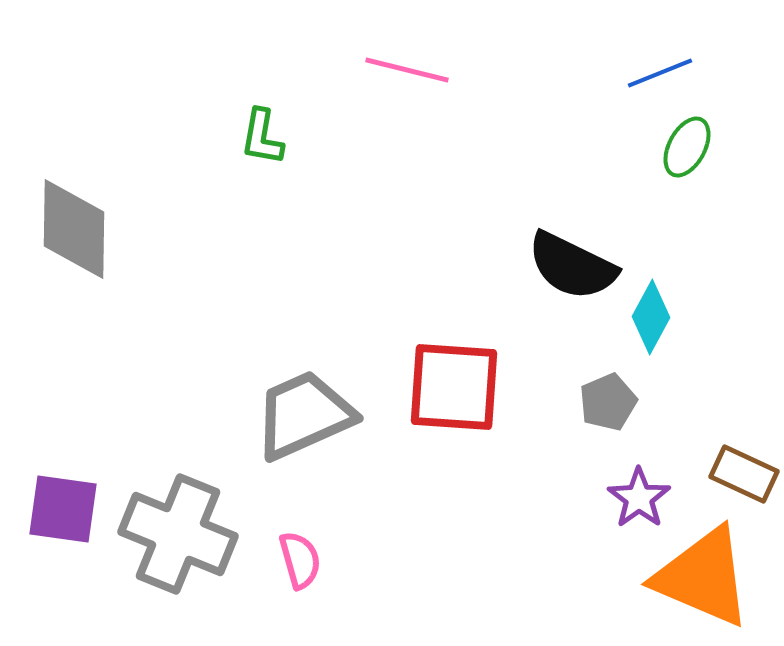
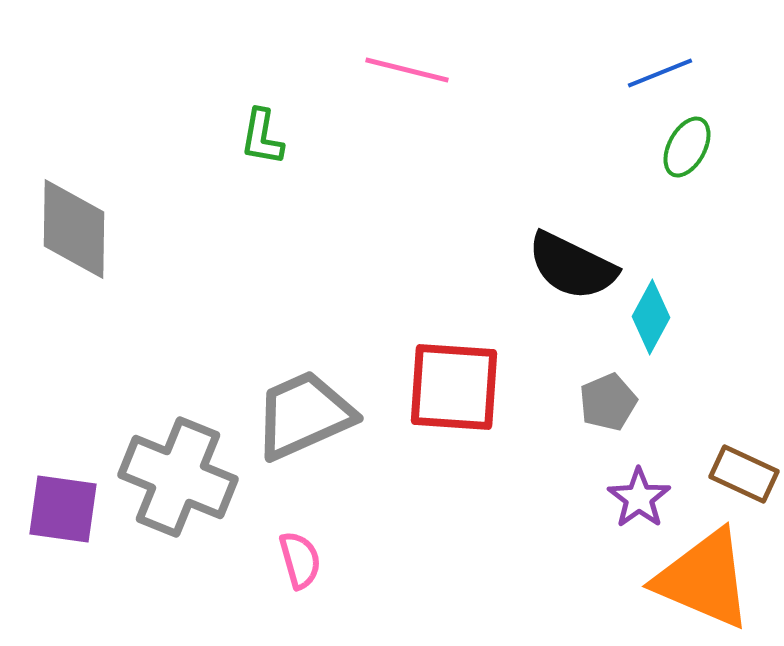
gray cross: moved 57 px up
orange triangle: moved 1 px right, 2 px down
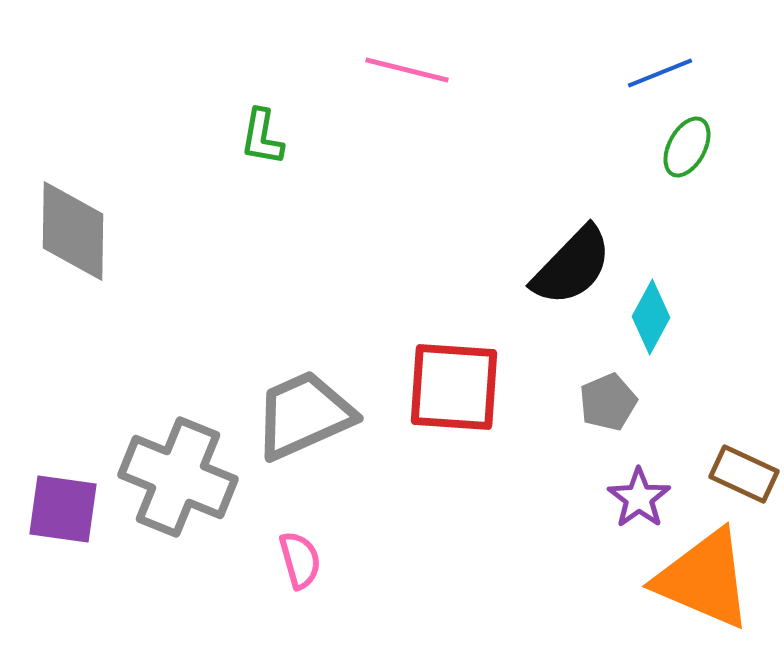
gray diamond: moved 1 px left, 2 px down
black semicircle: rotated 72 degrees counterclockwise
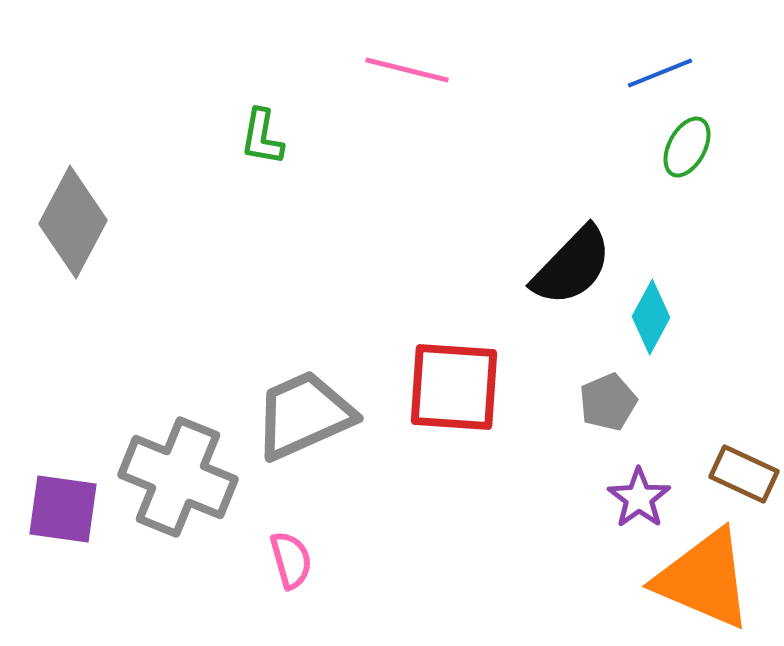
gray diamond: moved 9 px up; rotated 27 degrees clockwise
pink semicircle: moved 9 px left
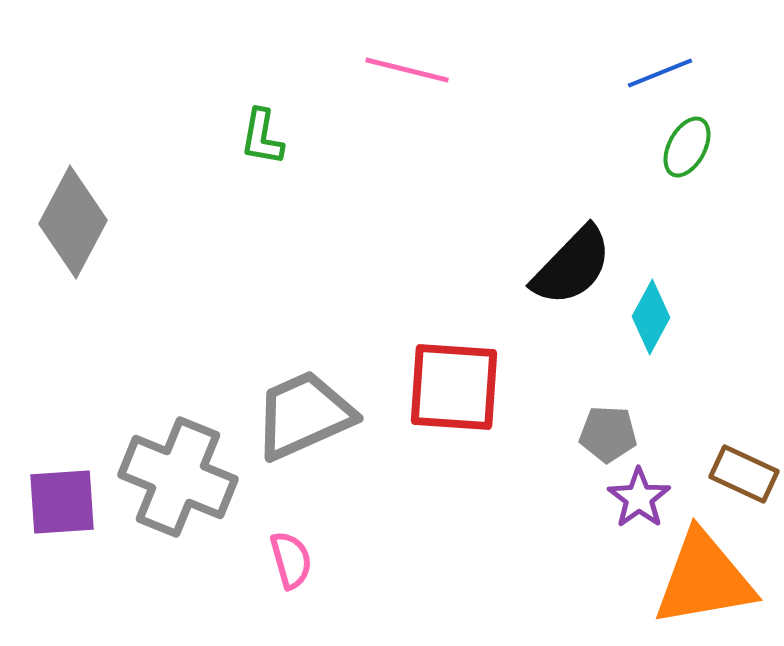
gray pentagon: moved 32 px down; rotated 26 degrees clockwise
purple square: moved 1 px left, 7 px up; rotated 12 degrees counterclockwise
orange triangle: rotated 33 degrees counterclockwise
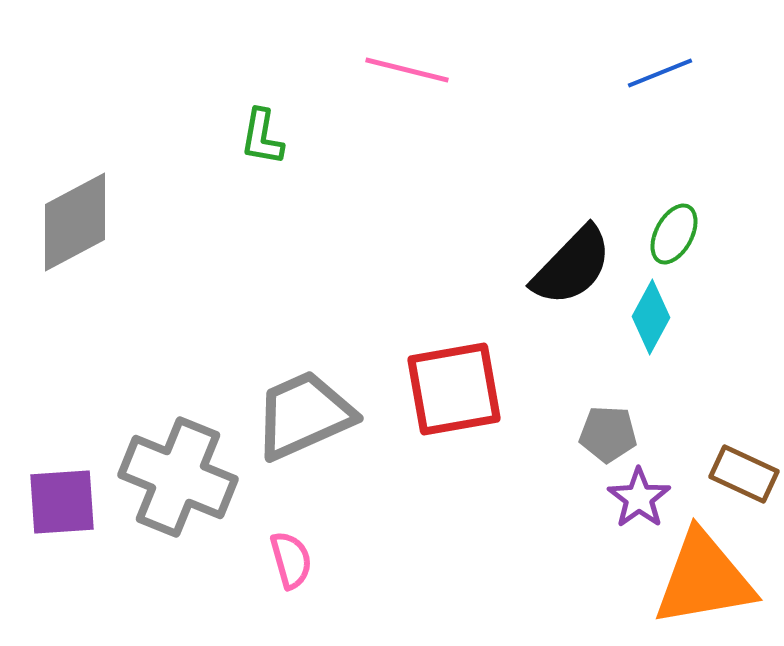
green ellipse: moved 13 px left, 87 px down
gray diamond: moved 2 px right; rotated 34 degrees clockwise
red square: moved 2 px down; rotated 14 degrees counterclockwise
